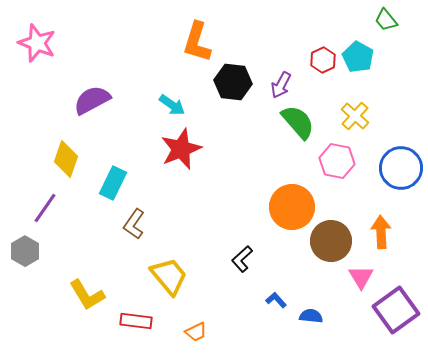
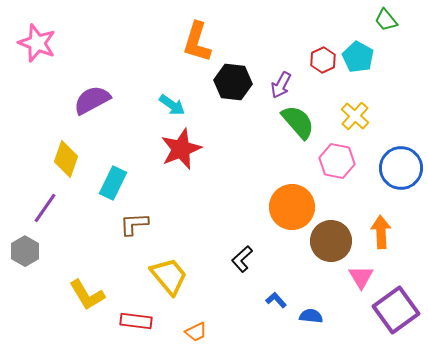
brown L-shape: rotated 52 degrees clockwise
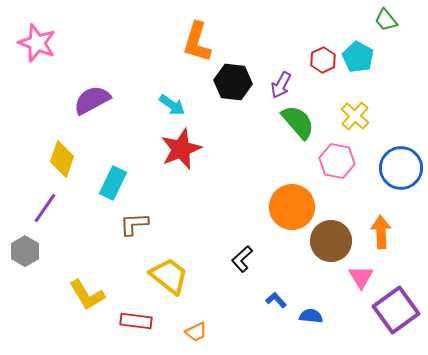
yellow diamond: moved 4 px left
yellow trapezoid: rotated 12 degrees counterclockwise
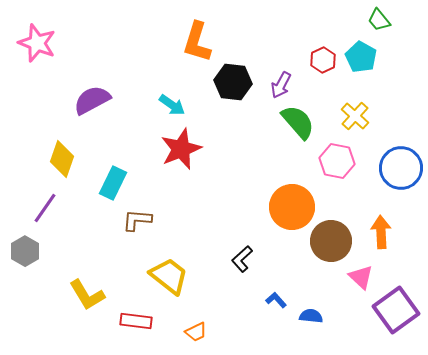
green trapezoid: moved 7 px left
cyan pentagon: moved 3 px right
brown L-shape: moved 3 px right, 4 px up; rotated 8 degrees clockwise
pink triangle: rotated 16 degrees counterclockwise
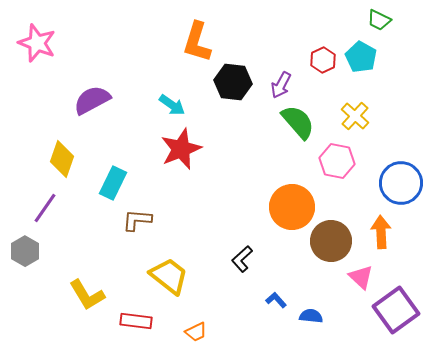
green trapezoid: rotated 25 degrees counterclockwise
blue circle: moved 15 px down
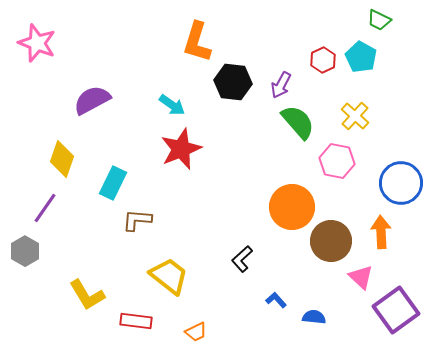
blue semicircle: moved 3 px right, 1 px down
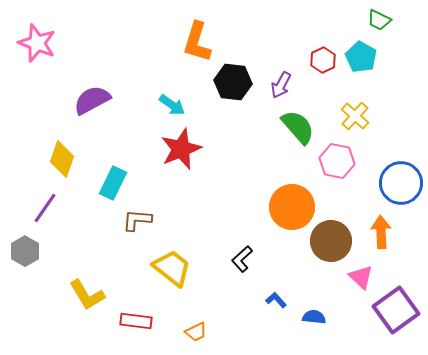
green semicircle: moved 5 px down
yellow trapezoid: moved 3 px right, 8 px up
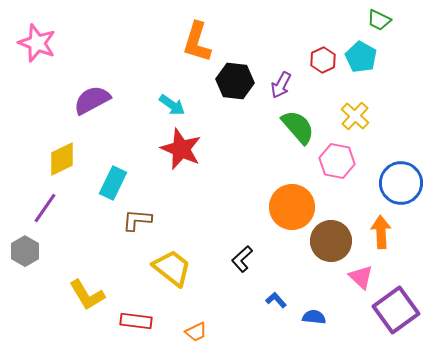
black hexagon: moved 2 px right, 1 px up
red star: rotated 27 degrees counterclockwise
yellow diamond: rotated 45 degrees clockwise
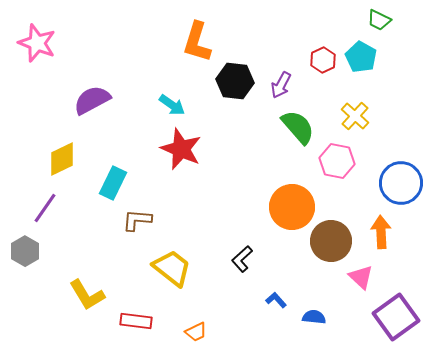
purple square: moved 7 px down
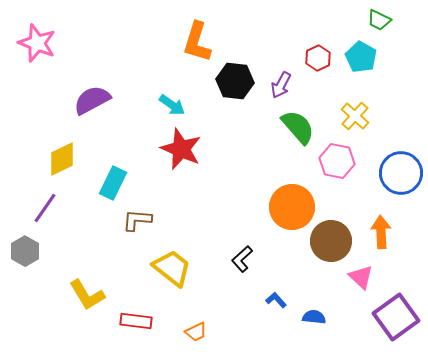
red hexagon: moved 5 px left, 2 px up
blue circle: moved 10 px up
